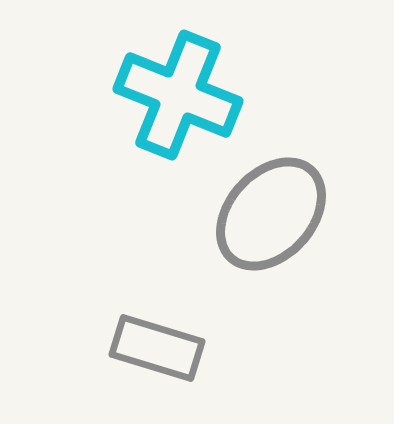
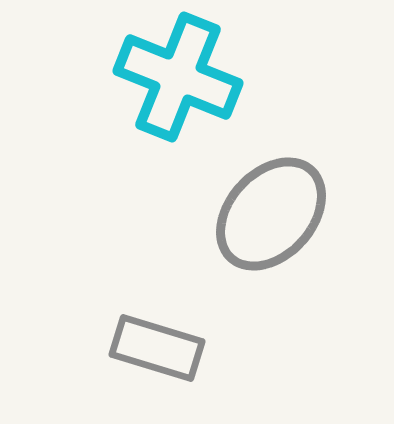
cyan cross: moved 18 px up
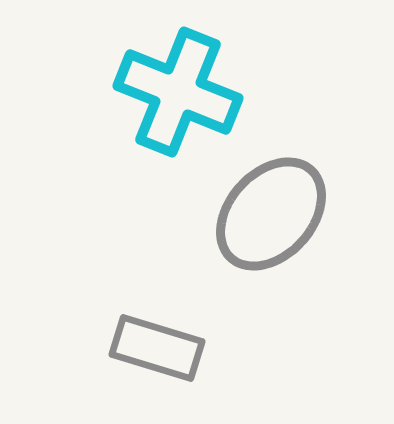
cyan cross: moved 15 px down
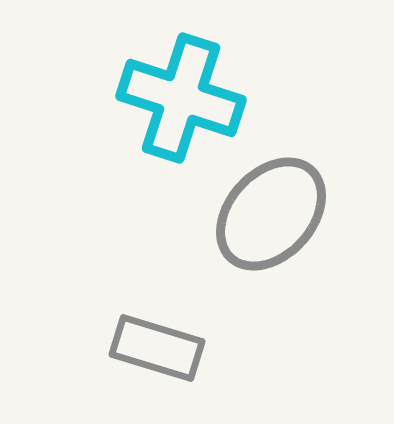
cyan cross: moved 3 px right, 6 px down; rotated 4 degrees counterclockwise
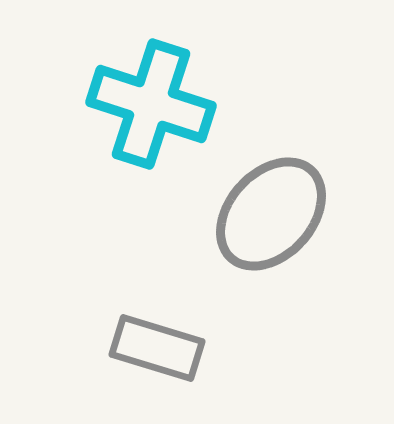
cyan cross: moved 30 px left, 6 px down
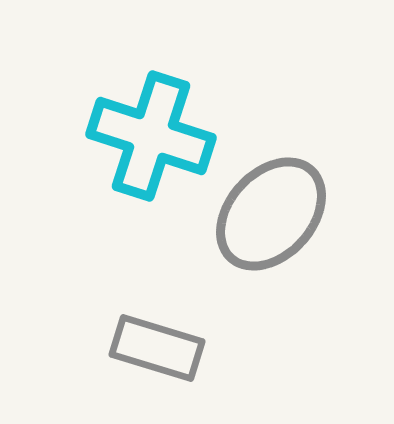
cyan cross: moved 32 px down
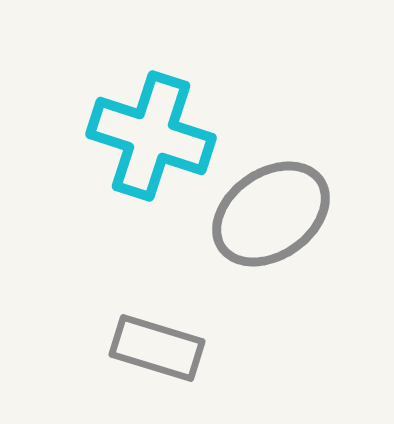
gray ellipse: rotated 13 degrees clockwise
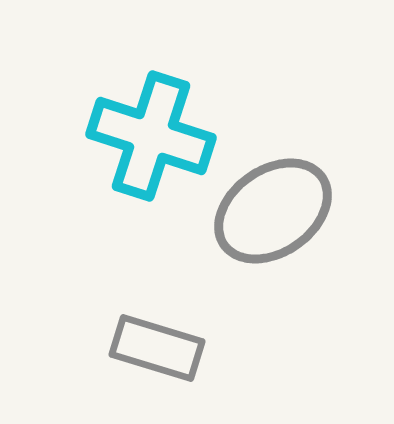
gray ellipse: moved 2 px right, 3 px up
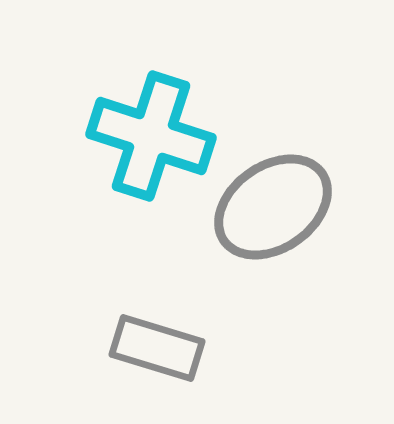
gray ellipse: moved 4 px up
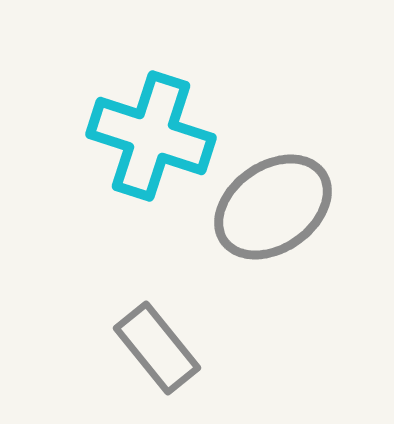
gray rectangle: rotated 34 degrees clockwise
